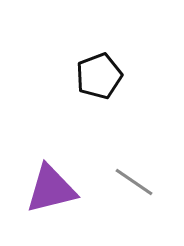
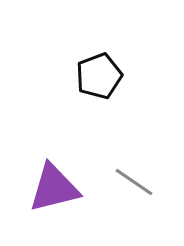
purple triangle: moved 3 px right, 1 px up
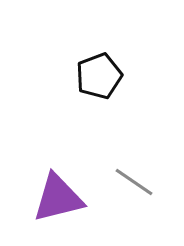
purple triangle: moved 4 px right, 10 px down
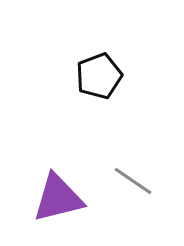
gray line: moved 1 px left, 1 px up
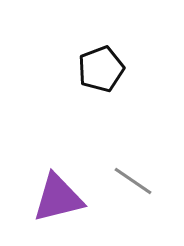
black pentagon: moved 2 px right, 7 px up
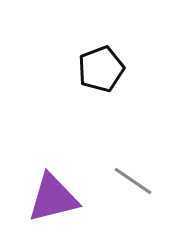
purple triangle: moved 5 px left
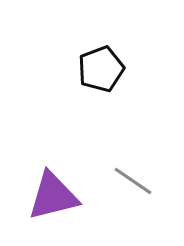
purple triangle: moved 2 px up
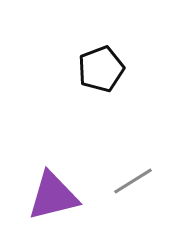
gray line: rotated 66 degrees counterclockwise
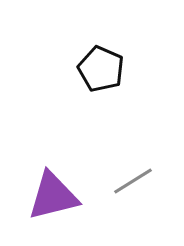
black pentagon: rotated 27 degrees counterclockwise
